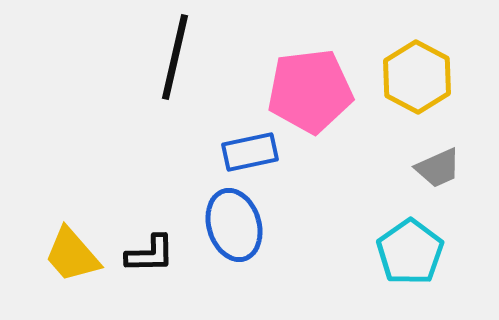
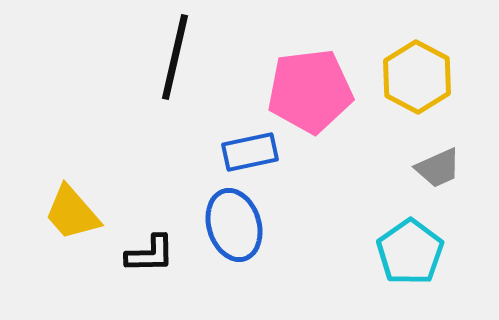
yellow trapezoid: moved 42 px up
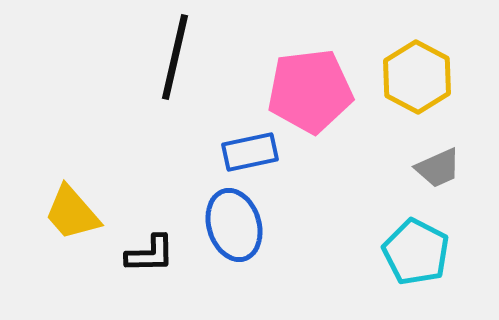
cyan pentagon: moved 6 px right; rotated 10 degrees counterclockwise
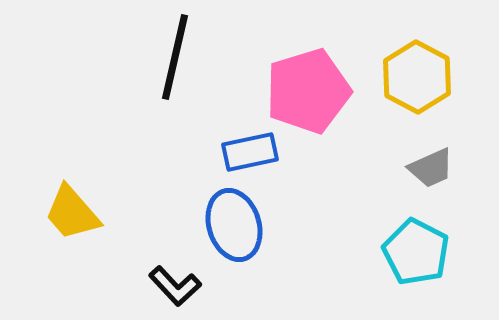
pink pentagon: moved 2 px left; rotated 10 degrees counterclockwise
gray trapezoid: moved 7 px left
black L-shape: moved 25 px right, 32 px down; rotated 48 degrees clockwise
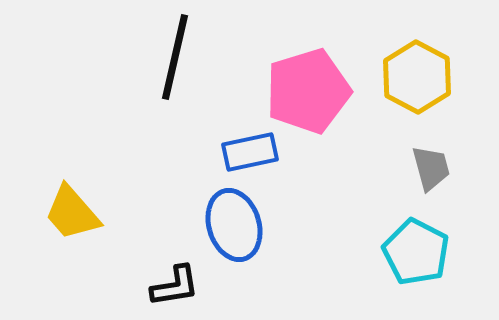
gray trapezoid: rotated 81 degrees counterclockwise
black L-shape: rotated 56 degrees counterclockwise
